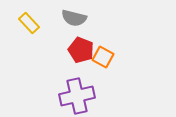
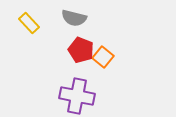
orange square: rotated 10 degrees clockwise
purple cross: rotated 24 degrees clockwise
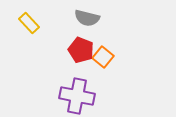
gray semicircle: moved 13 px right
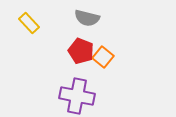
red pentagon: moved 1 px down
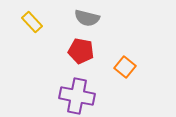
yellow rectangle: moved 3 px right, 1 px up
red pentagon: rotated 10 degrees counterclockwise
orange square: moved 22 px right, 10 px down
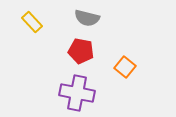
purple cross: moved 3 px up
